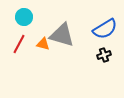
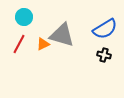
orange triangle: rotated 40 degrees counterclockwise
black cross: rotated 32 degrees clockwise
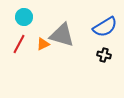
blue semicircle: moved 2 px up
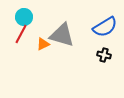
red line: moved 2 px right, 10 px up
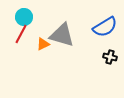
black cross: moved 6 px right, 2 px down
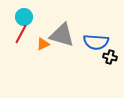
blue semicircle: moved 9 px left, 15 px down; rotated 35 degrees clockwise
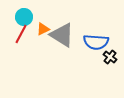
gray triangle: rotated 16 degrees clockwise
orange triangle: moved 15 px up
black cross: rotated 24 degrees clockwise
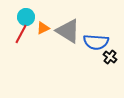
cyan circle: moved 2 px right
orange triangle: moved 1 px up
gray triangle: moved 6 px right, 4 px up
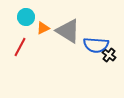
red line: moved 1 px left, 13 px down
blue semicircle: moved 3 px down
black cross: moved 1 px left, 2 px up
